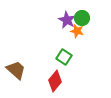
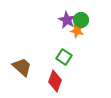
green circle: moved 1 px left, 2 px down
brown trapezoid: moved 6 px right, 3 px up
red diamond: rotated 20 degrees counterclockwise
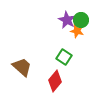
red diamond: rotated 20 degrees clockwise
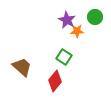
green circle: moved 14 px right, 3 px up
orange star: rotated 16 degrees counterclockwise
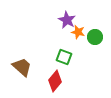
green circle: moved 20 px down
orange star: moved 1 px right, 1 px down; rotated 16 degrees clockwise
green square: rotated 14 degrees counterclockwise
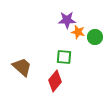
purple star: rotated 30 degrees counterclockwise
green square: rotated 14 degrees counterclockwise
